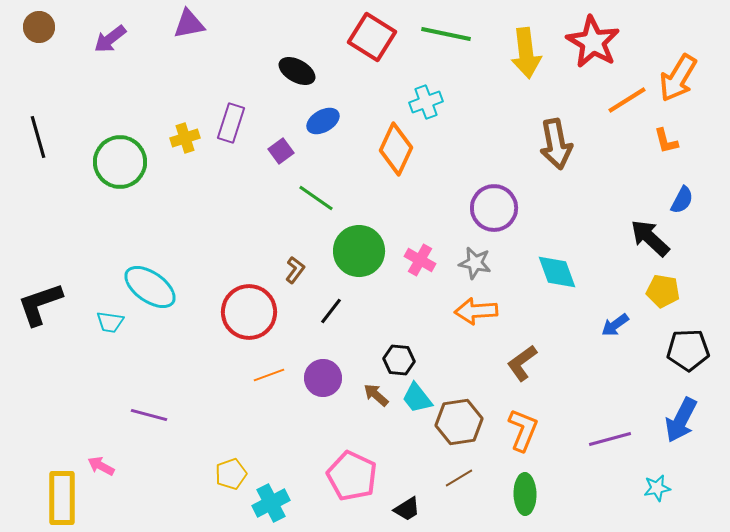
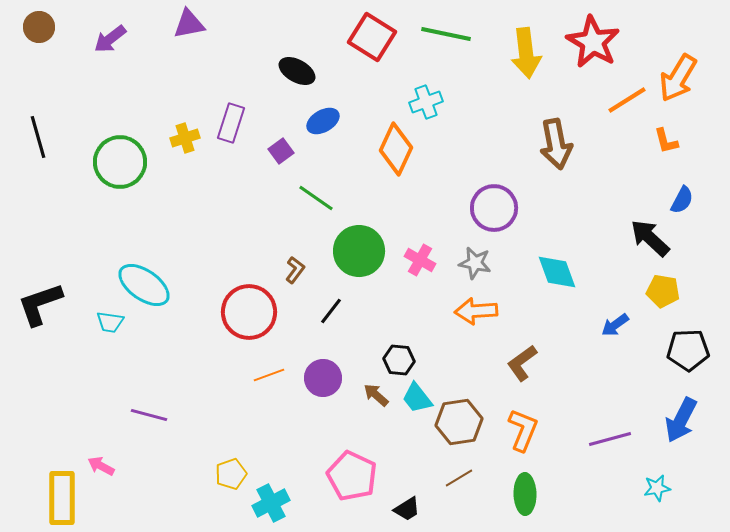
cyan ellipse at (150, 287): moved 6 px left, 2 px up
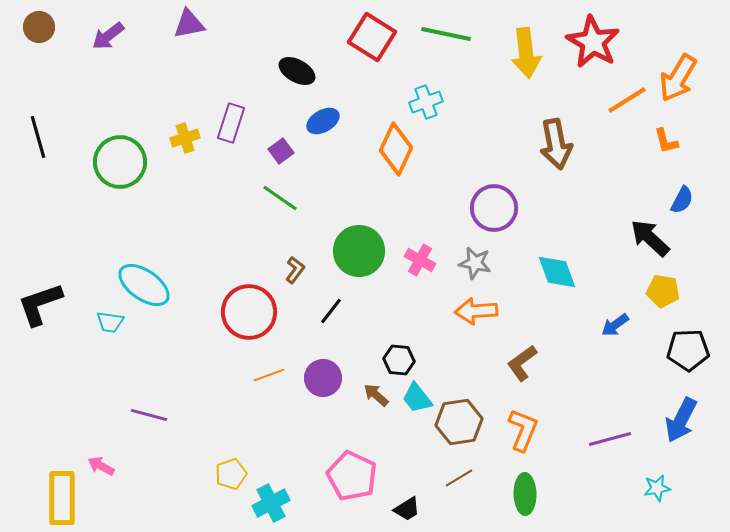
purple arrow at (110, 39): moved 2 px left, 3 px up
green line at (316, 198): moved 36 px left
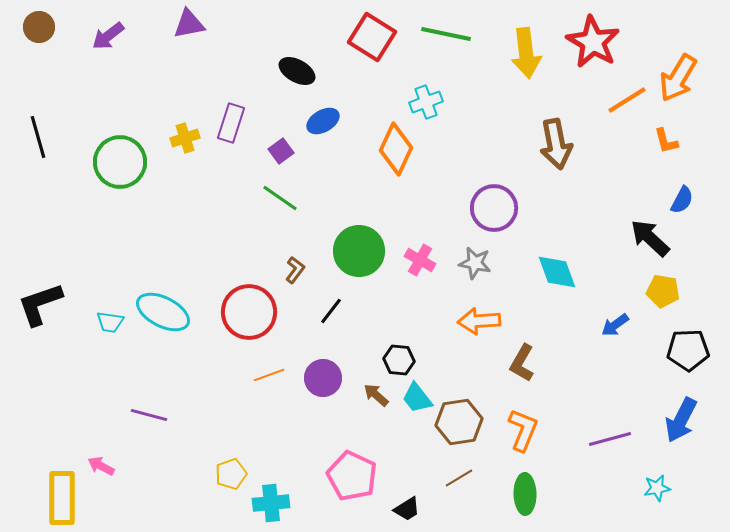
cyan ellipse at (144, 285): moved 19 px right, 27 px down; rotated 8 degrees counterclockwise
orange arrow at (476, 311): moved 3 px right, 10 px down
brown L-shape at (522, 363): rotated 24 degrees counterclockwise
cyan cross at (271, 503): rotated 21 degrees clockwise
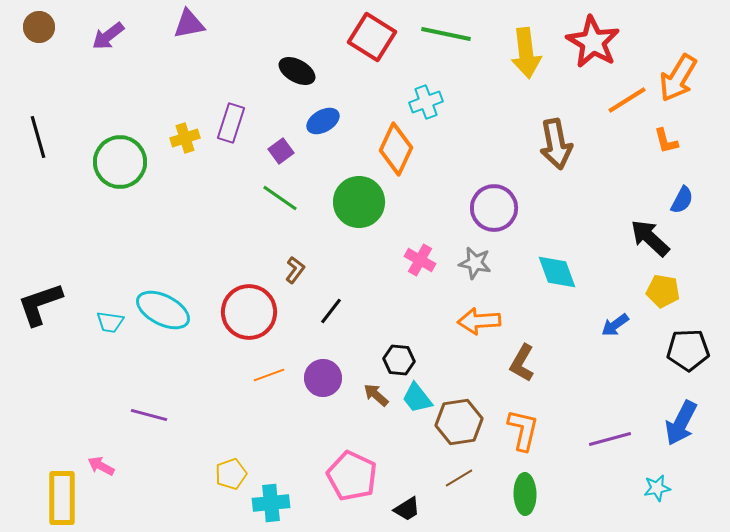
green circle at (359, 251): moved 49 px up
cyan ellipse at (163, 312): moved 2 px up
blue arrow at (681, 420): moved 3 px down
orange L-shape at (523, 430): rotated 9 degrees counterclockwise
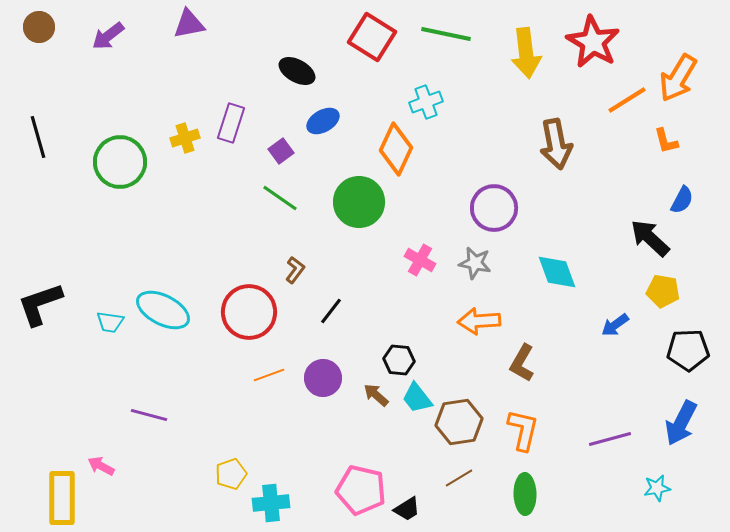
pink pentagon at (352, 476): moved 9 px right, 14 px down; rotated 12 degrees counterclockwise
